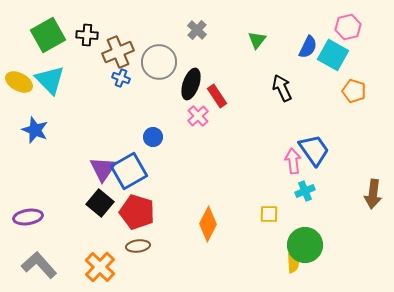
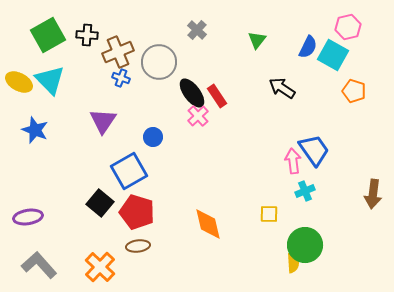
black ellipse: moved 1 px right, 9 px down; rotated 56 degrees counterclockwise
black arrow: rotated 32 degrees counterclockwise
purple triangle: moved 48 px up
orange diamond: rotated 40 degrees counterclockwise
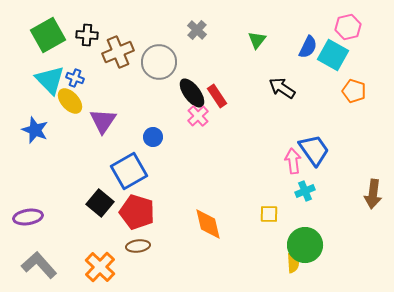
blue cross: moved 46 px left
yellow ellipse: moved 51 px right, 19 px down; rotated 20 degrees clockwise
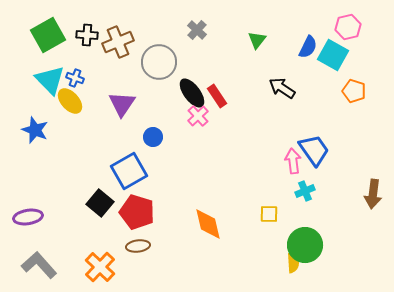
brown cross: moved 10 px up
purple triangle: moved 19 px right, 17 px up
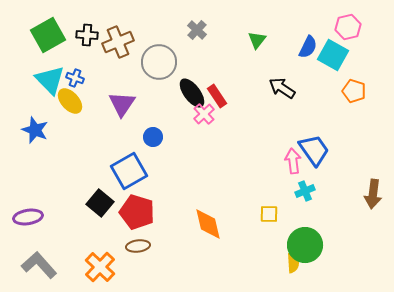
pink cross: moved 6 px right, 2 px up
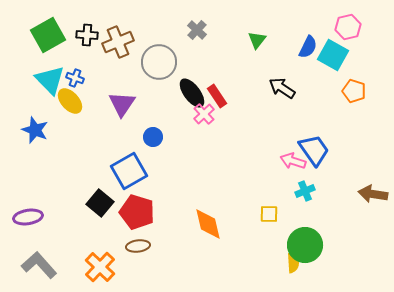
pink arrow: rotated 65 degrees counterclockwise
brown arrow: rotated 92 degrees clockwise
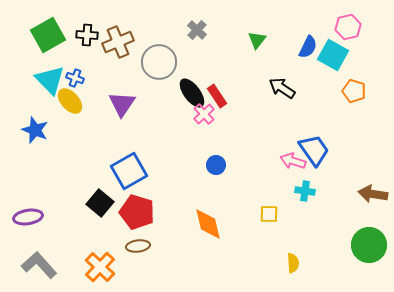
blue circle: moved 63 px right, 28 px down
cyan cross: rotated 30 degrees clockwise
green circle: moved 64 px right
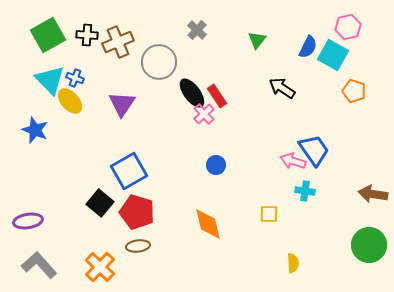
purple ellipse: moved 4 px down
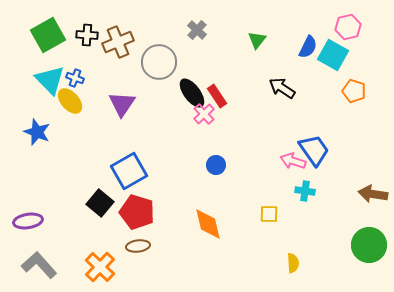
blue star: moved 2 px right, 2 px down
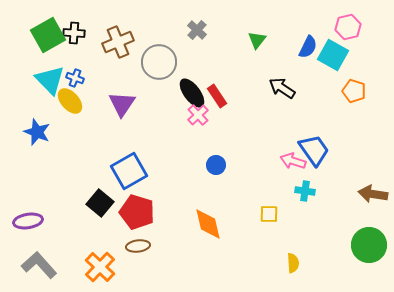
black cross: moved 13 px left, 2 px up
pink cross: moved 6 px left, 1 px down
